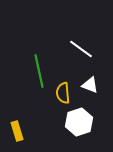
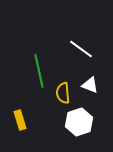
yellow rectangle: moved 3 px right, 11 px up
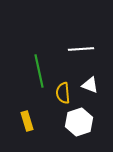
white line: rotated 40 degrees counterclockwise
yellow rectangle: moved 7 px right, 1 px down
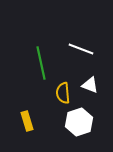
white line: rotated 25 degrees clockwise
green line: moved 2 px right, 8 px up
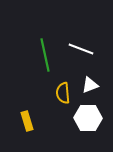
green line: moved 4 px right, 8 px up
white triangle: rotated 42 degrees counterclockwise
white hexagon: moved 9 px right, 4 px up; rotated 20 degrees clockwise
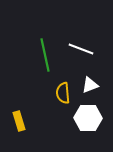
yellow rectangle: moved 8 px left
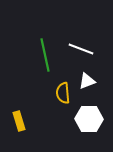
white triangle: moved 3 px left, 4 px up
white hexagon: moved 1 px right, 1 px down
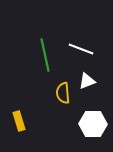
white hexagon: moved 4 px right, 5 px down
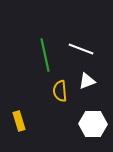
yellow semicircle: moved 3 px left, 2 px up
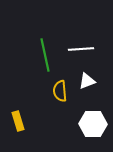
white line: rotated 25 degrees counterclockwise
yellow rectangle: moved 1 px left
